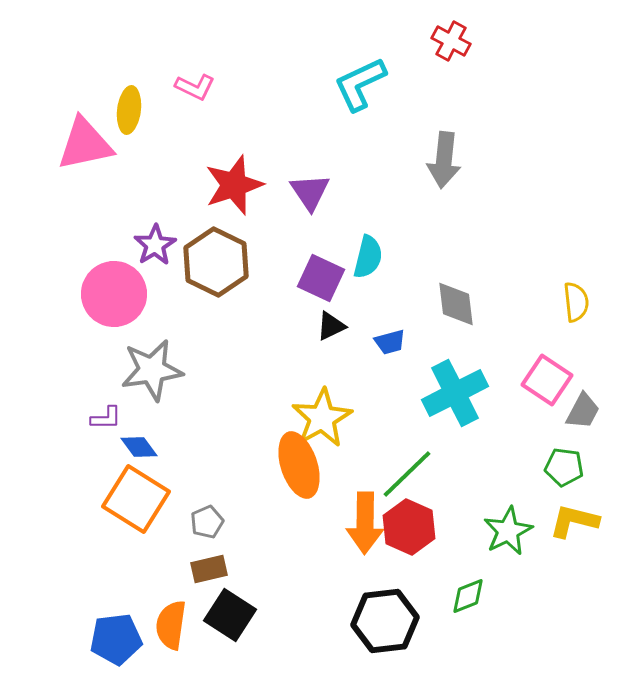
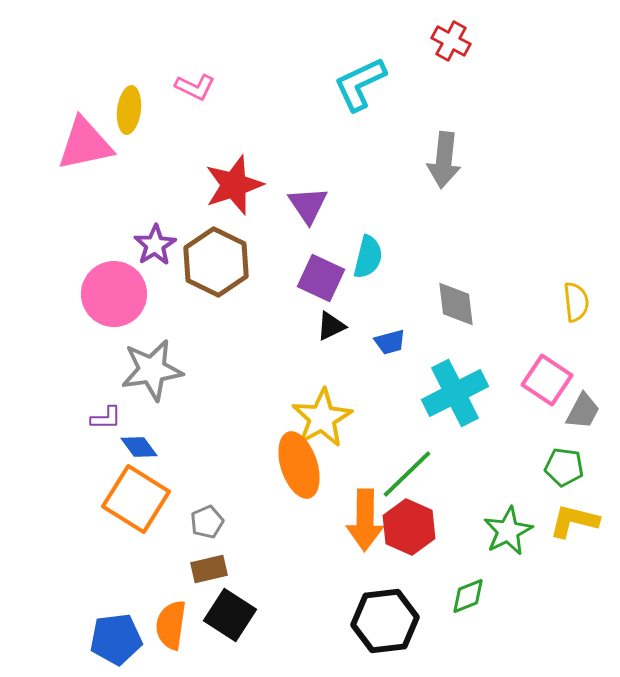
purple triangle: moved 2 px left, 13 px down
orange arrow: moved 3 px up
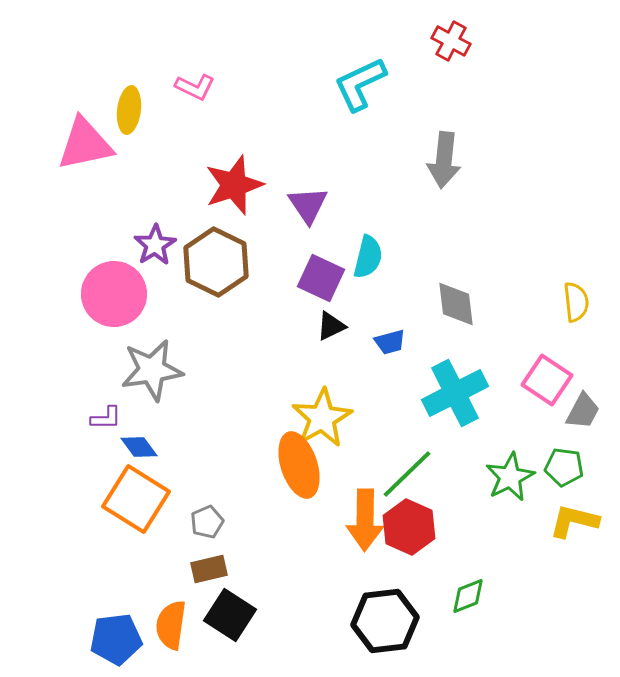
green star: moved 2 px right, 54 px up
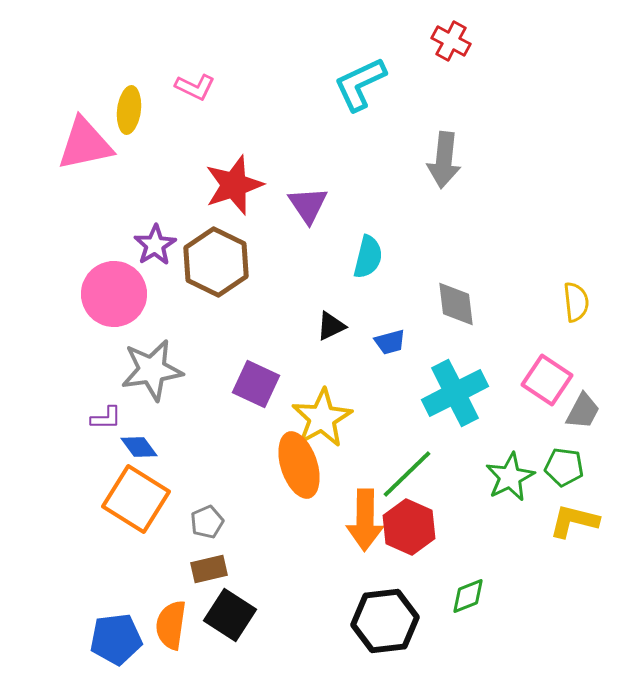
purple square: moved 65 px left, 106 px down
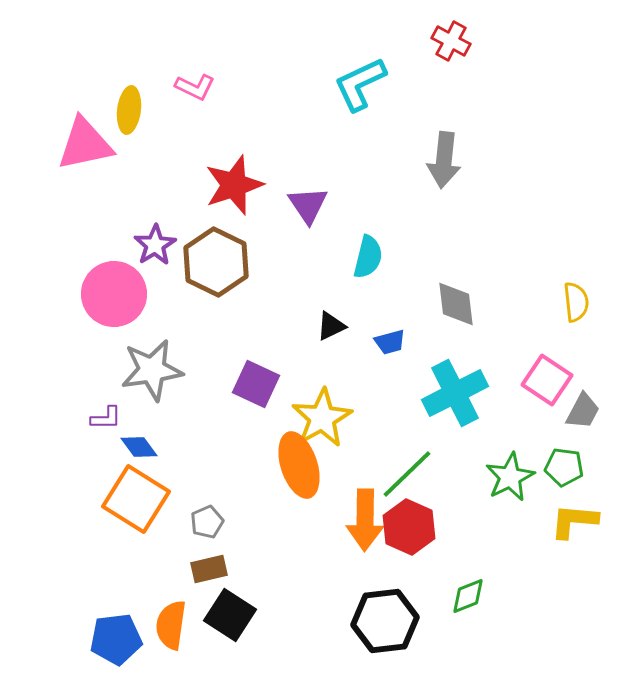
yellow L-shape: rotated 9 degrees counterclockwise
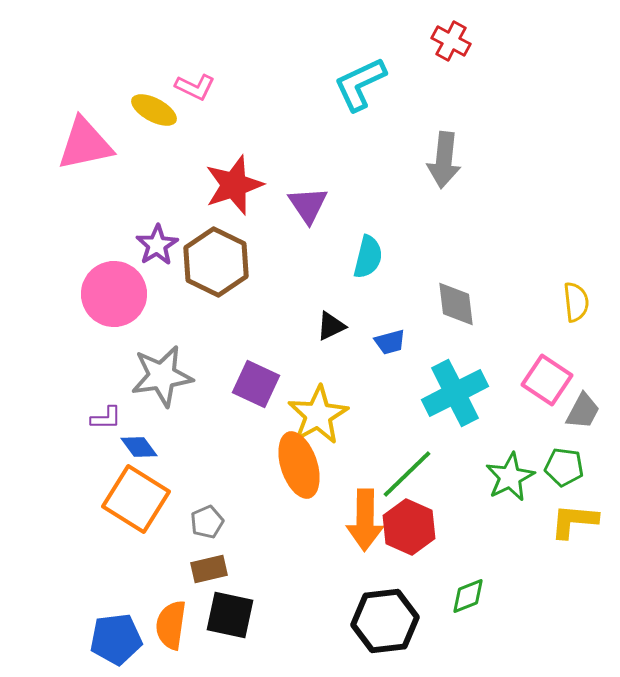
yellow ellipse: moved 25 px right; rotated 69 degrees counterclockwise
purple star: moved 2 px right
gray star: moved 10 px right, 6 px down
yellow star: moved 4 px left, 3 px up
black square: rotated 21 degrees counterclockwise
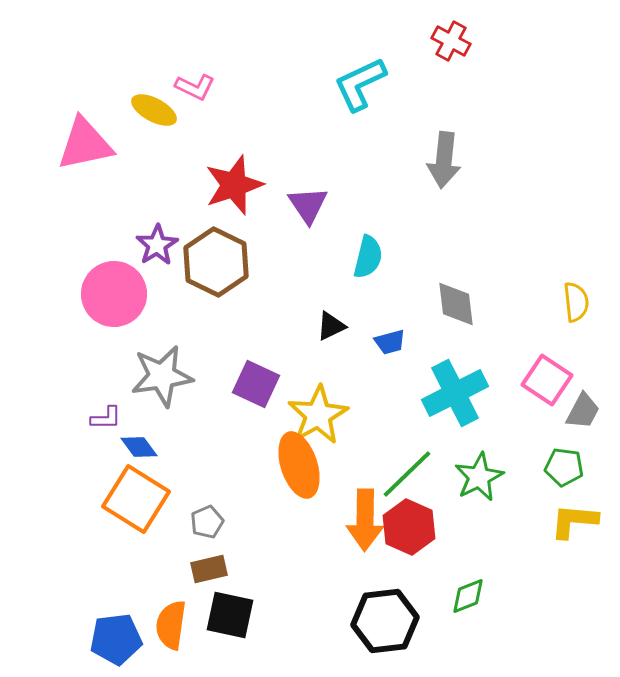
green star: moved 31 px left
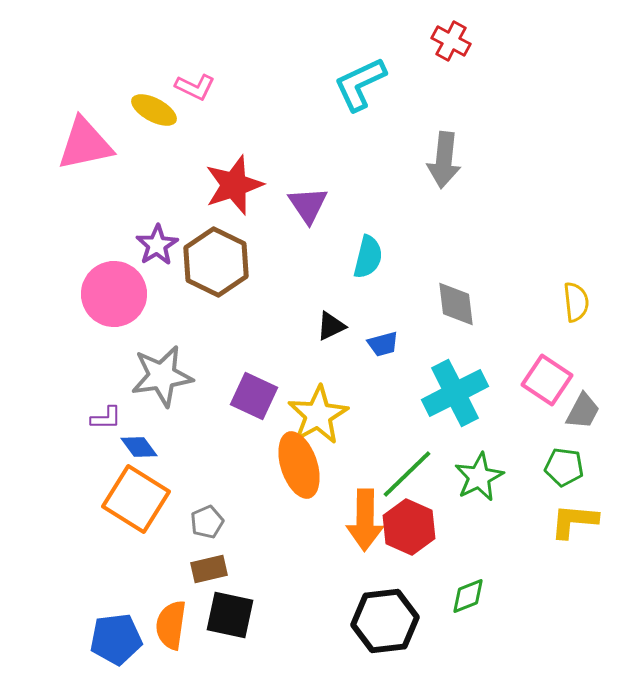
blue trapezoid: moved 7 px left, 2 px down
purple square: moved 2 px left, 12 px down
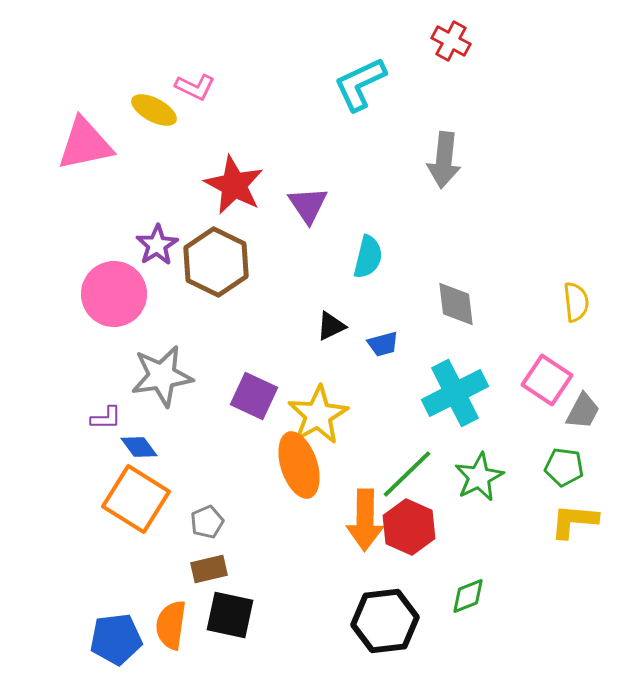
red star: rotated 26 degrees counterclockwise
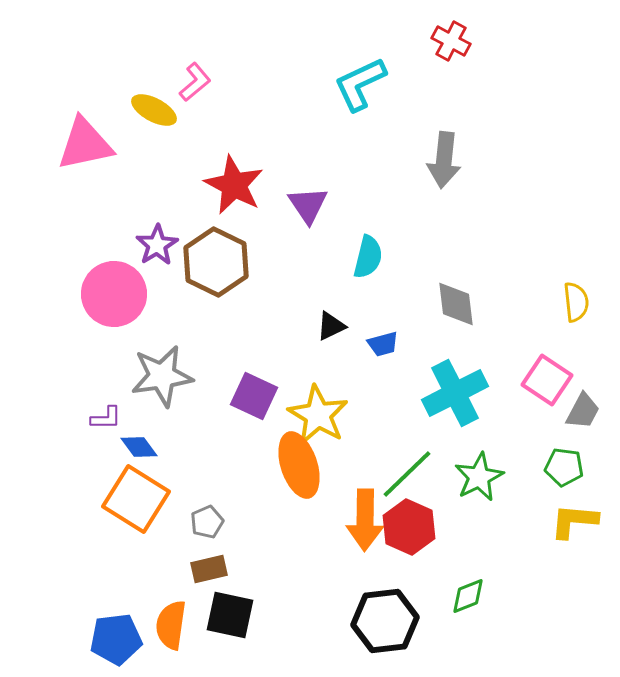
pink L-shape: moved 5 px up; rotated 66 degrees counterclockwise
yellow star: rotated 12 degrees counterclockwise
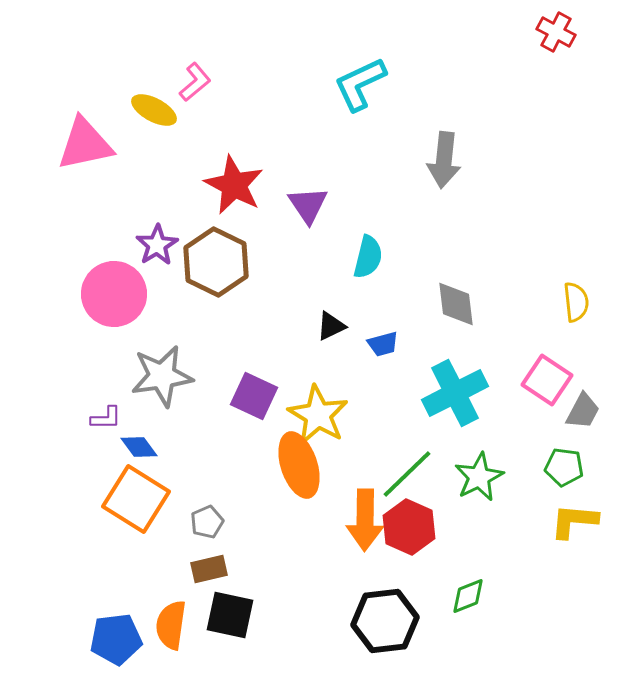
red cross: moved 105 px right, 9 px up
